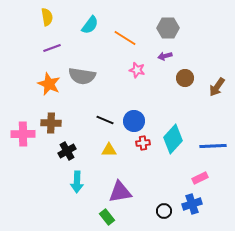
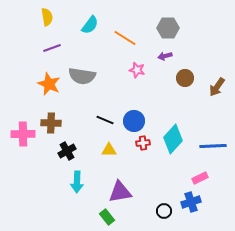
blue cross: moved 1 px left, 2 px up
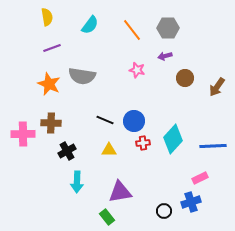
orange line: moved 7 px right, 8 px up; rotated 20 degrees clockwise
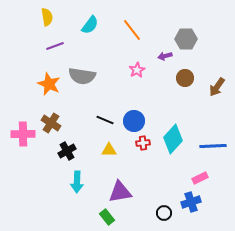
gray hexagon: moved 18 px right, 11 px down
purple line: moved 3 px right, 2 px up
pink star: rotated 28 degrees clockwise
brown cross: rotated 30 degrees clockwise
black circle: moved 2 px down
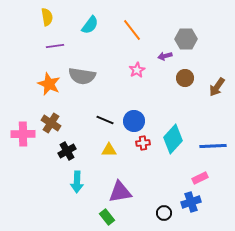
purple line: rotated 12 degrees clockwise
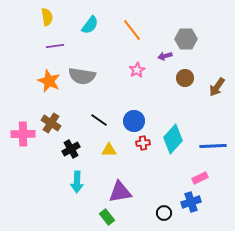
orange star: moved 3 px up
black line: moved 6 px left; rotated 12 degrees clockwise
black cross: moved 4 px right, 2 px up
